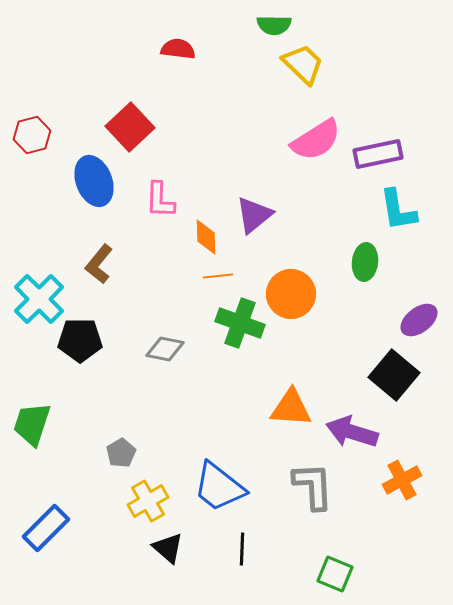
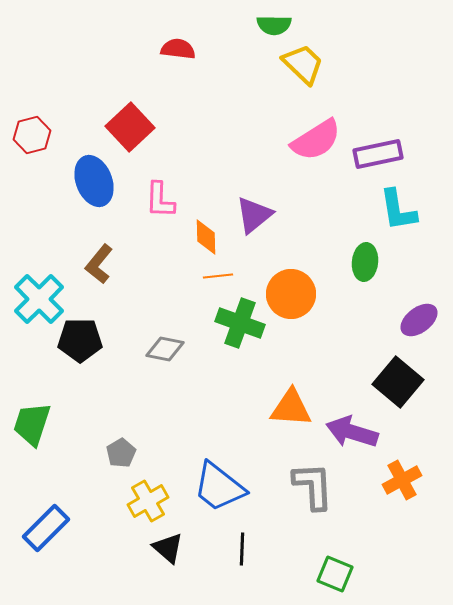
black square: moved 4 px right, 7 px down
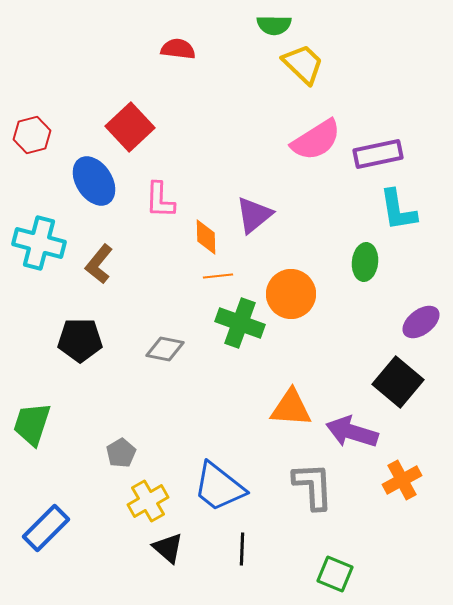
blue ellipse: rotated 12 degrees counterclockwise
cyan cross: moved 56 px up; rotated 30 degrees counterclockwise
purple ellipse: moved 2 px right, 2 px down
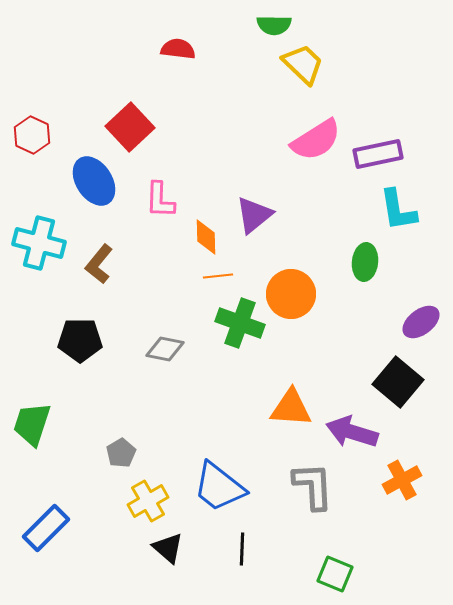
red hexagon: rotated 21 degrees counterclockwise
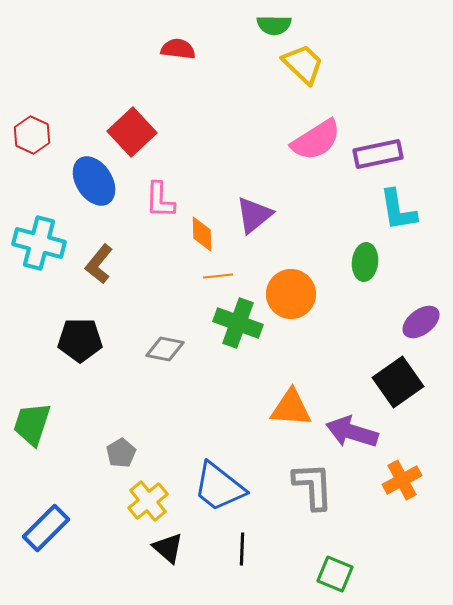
red square: moved 2 px right, 5 px down
orange diamond: moved 4 px left, 3 px up
green cross: moved 2 px left
black square: rotated 15 degrees clockwise
yellow cross: rotated 9 degrees counterclockwise
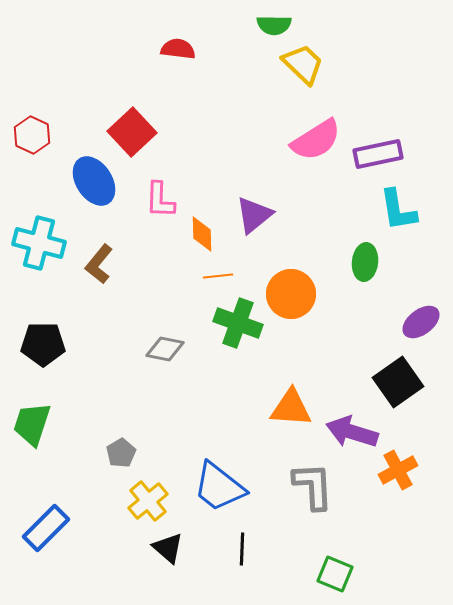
black pentagon: moved 37 px left, 4 px down
orange cross: moved 4 px left, 10 px up
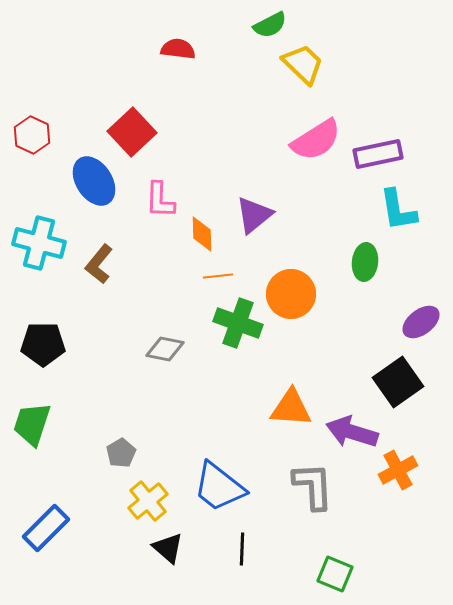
green semicircle: moved 4 px left; rotated 28 degrees counterclockwise
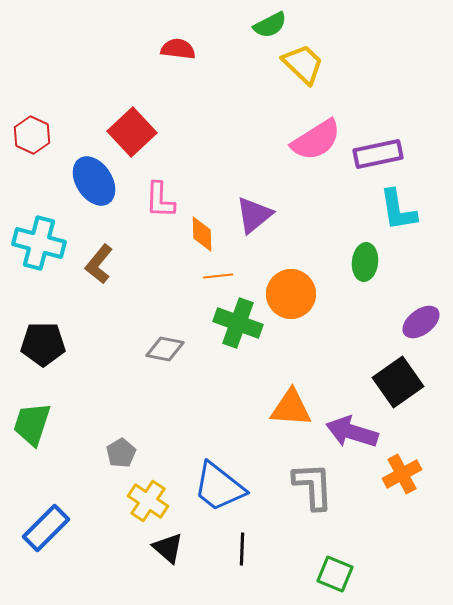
orange cross: moved 4 px right, 4 px down
yellow cross: rotated 18 degrees counterclockwise
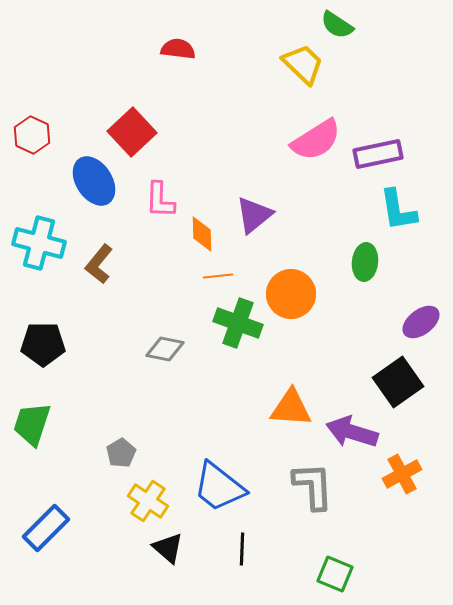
green semicircle: moved 67 px right; rotated 60 degrees clockwise
